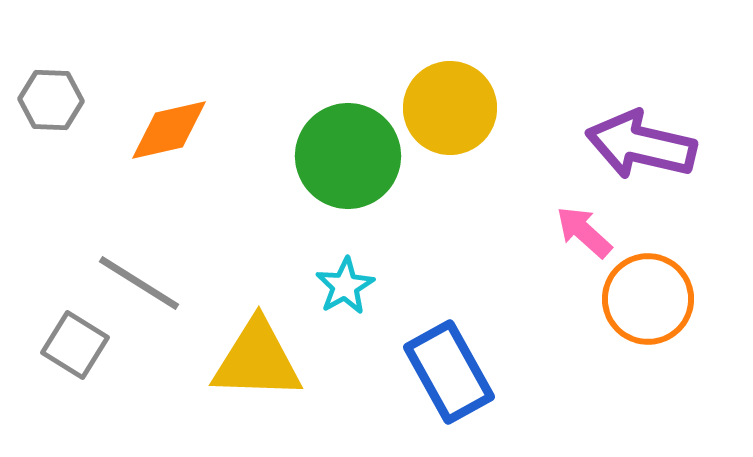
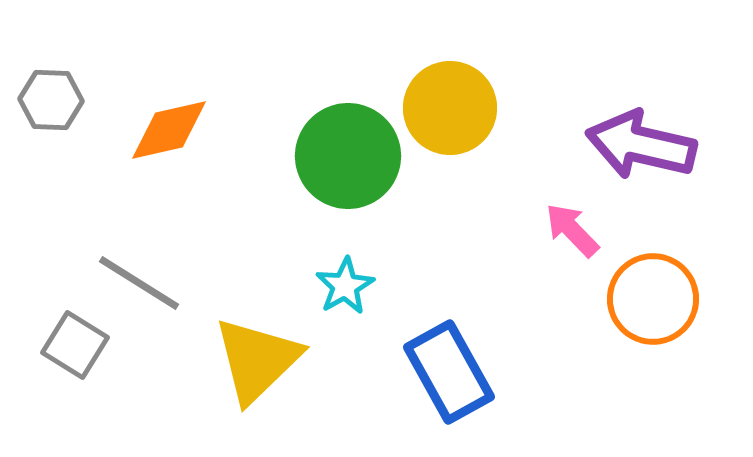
pink arrow: moved 12 px left, 2 px up; rotated 4 degrees clockwise
orange circle: moved 5 px right
yellow triangle: rotated 46 degrees counterclockwise
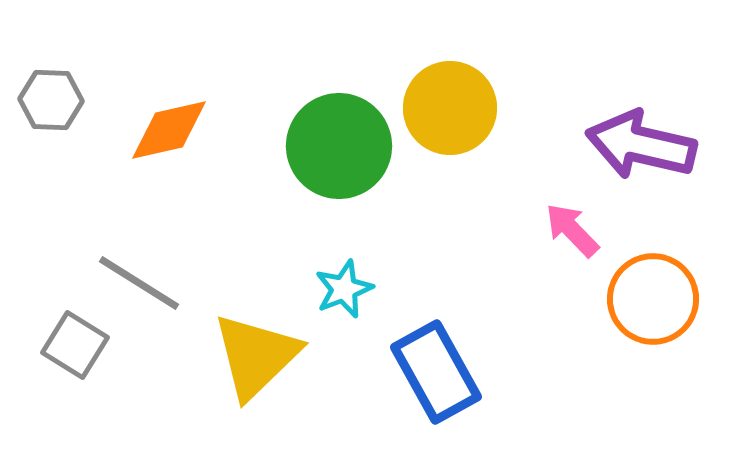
green circle: moved 9 px left, 10 px up
cyan star: moved 1 px left, 3 px down; rotated 8 degrees clockwise
yellow triangle: moved 1 px left, 4 px up
blue rectangle: moved 13 px left
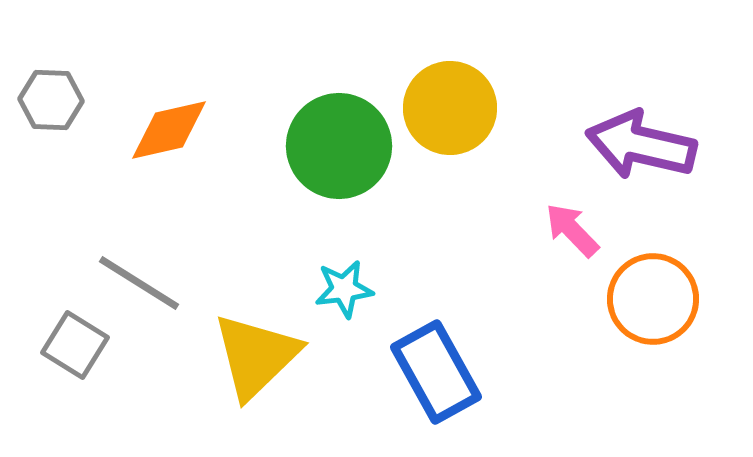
cyan star: rotated 14 degrees clockwise
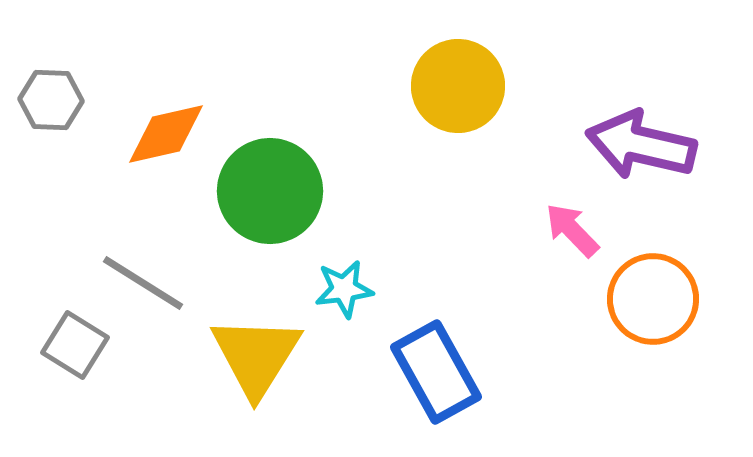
yellow circle: moved 8 px right, 22 px up
orange diamond: moved 3 px left, 4 px down
green circle: moved 69 px left, 45 px down
gray line: moved 4 px right
yellow triangle: rotated 14 degrees counterclockwise
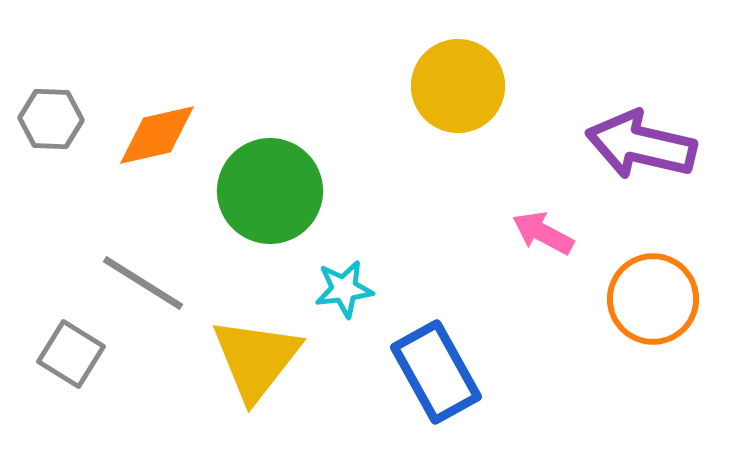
gray hexagon: moved 19 px down
orange diamond: moved 9 px left, 1 px down
pink arrow: moved 29 px left, 3 px down; rotated 18 degrees counterclockwise
gray square: moved 4 px left, 9 px down
yellow triangle: moved 3 px down; rotated 6 degrees clockwise
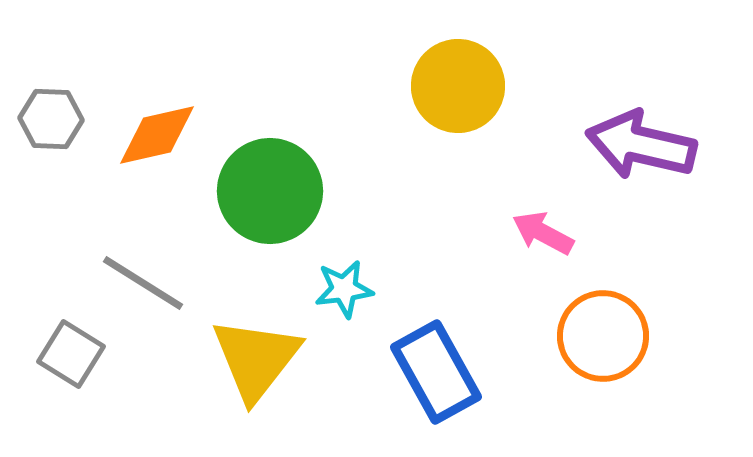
orange circle: moved 50 px left, 37 px down
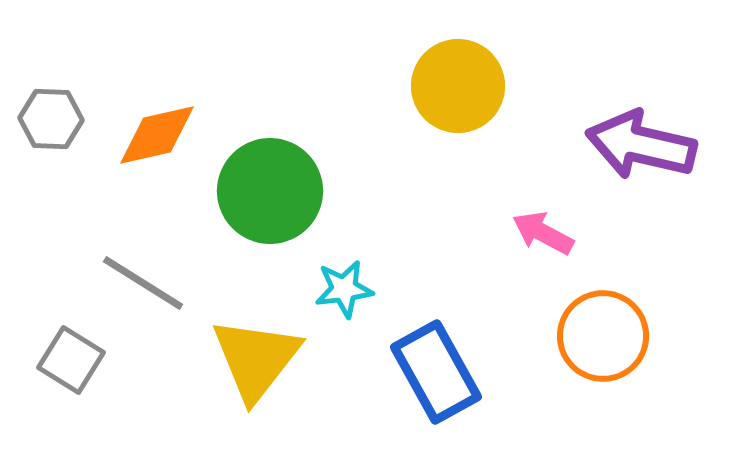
gray square: moved 6 px down
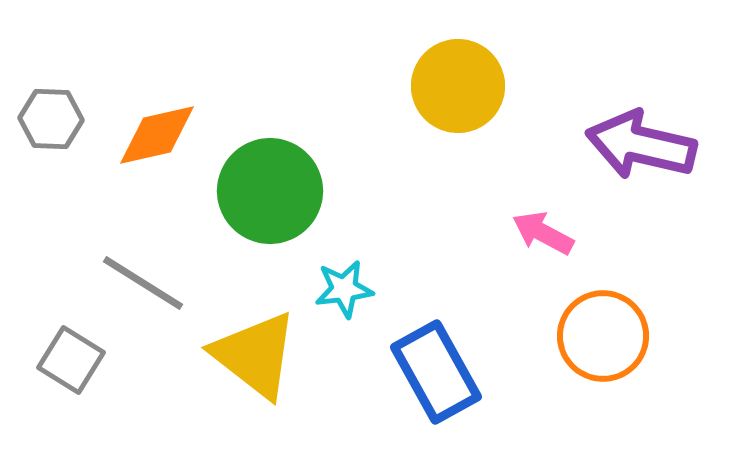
yellow triangle: moved 1 px left, 4 px up; rotated 30 degrees counterclockwise
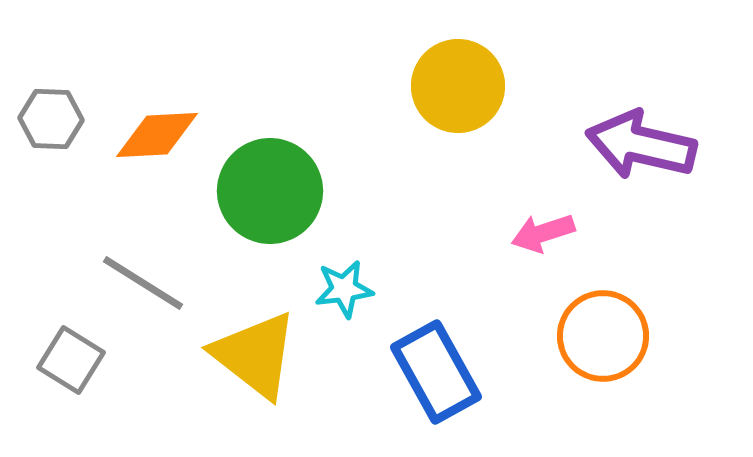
orange diamond: rotated 10 degrees clockwise
pink arrow: rotated 46 degrees counterclockwise
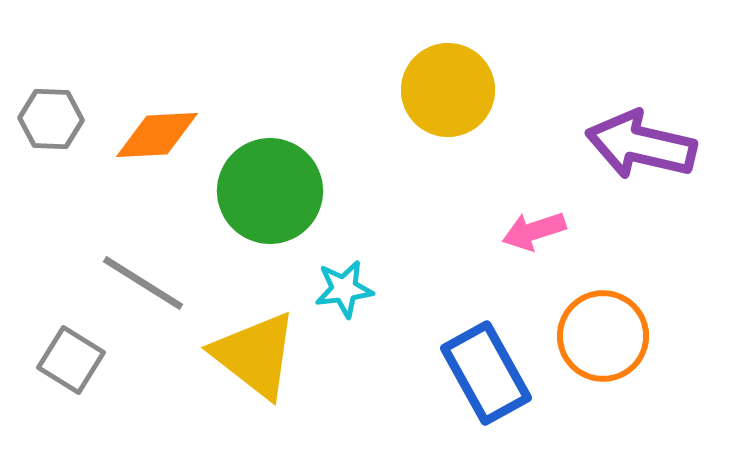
yellow circle: moved 10 px left, 4 px down
pink arrow: moved 9 px left, 2 px up
blue rectangle: moved 50 px right, 1 px down
